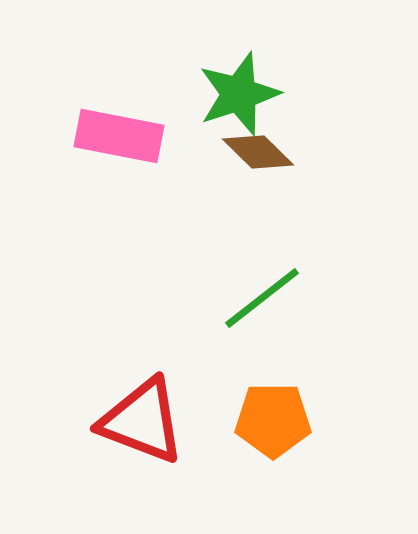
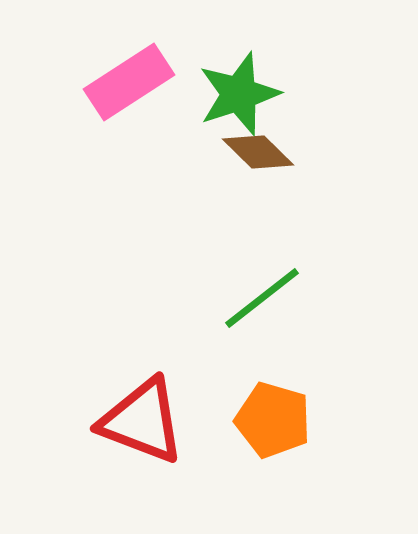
pink rectangle: moved 10 px right, 54 px up; rotated 44 degrees counterclockwise
orange pentagon: rotated 16 degrees clockwise
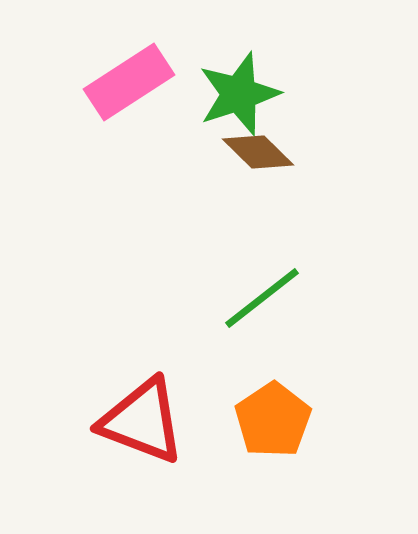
orange pentagon: rotated 22 degrees clockwise
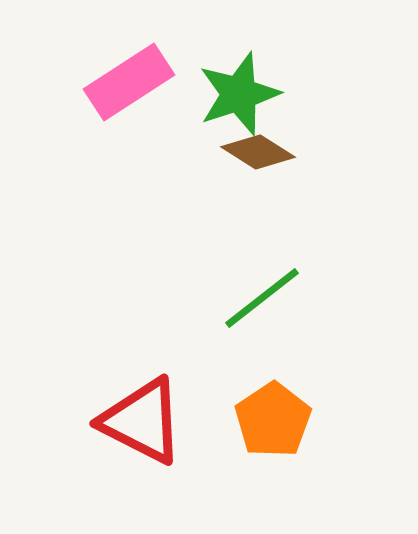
brown diamond: rotated 12 degrees counterclockwise
red triangle: rotated 6 degrees clockwise
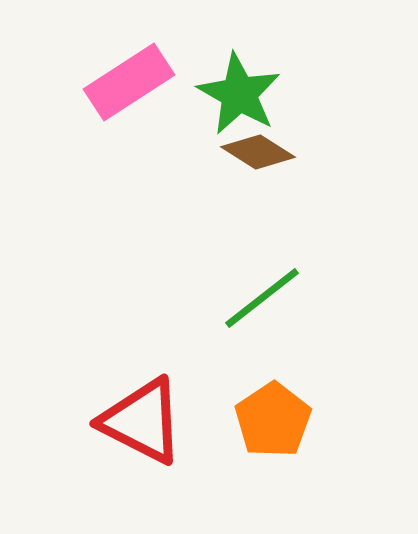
green star: rotated 24 degrees counterclockwise
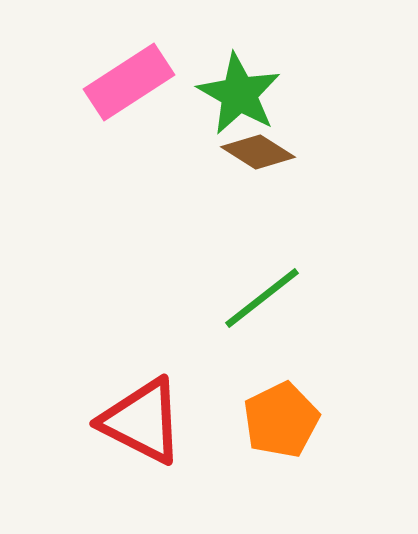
orange pentagon: moved 8 px right; rotated 8 degrees clockwise
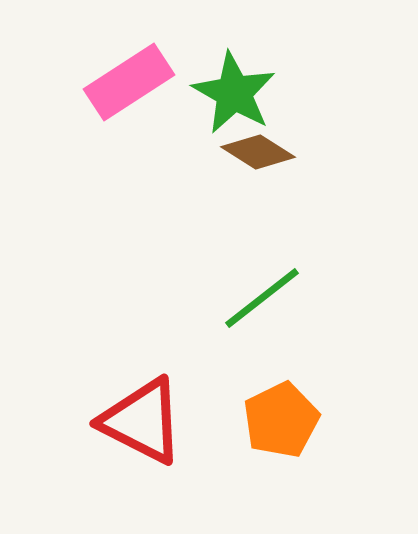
green star: moved 5 px left, 1 px up
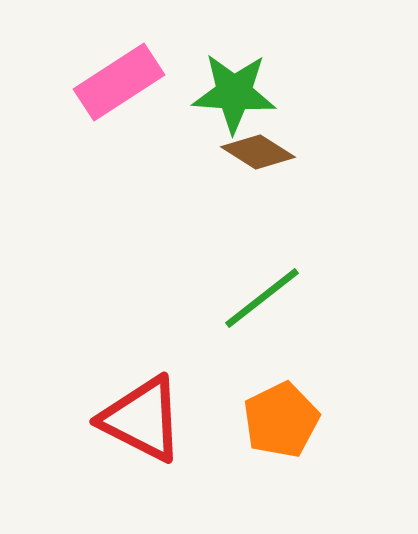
pink rectangle: moved 10 px left
green star: rotated 26 degrees counterclockwise
red triangle: moved 2 px up
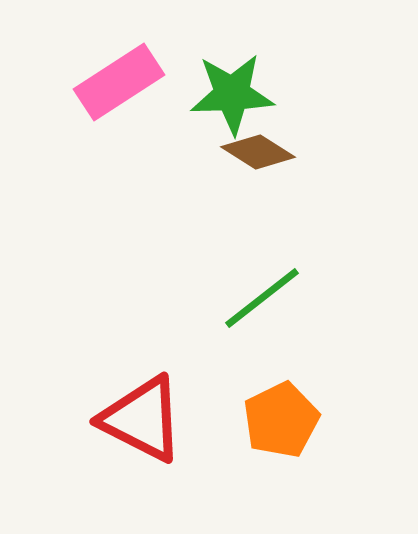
green star: moved 2 px left, 1 px down; rotated 6 degrees counterclockwise
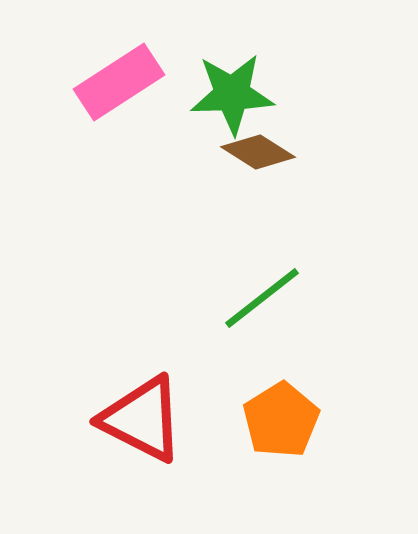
orange pentagon: rotated 6 degrees counterclockwise
